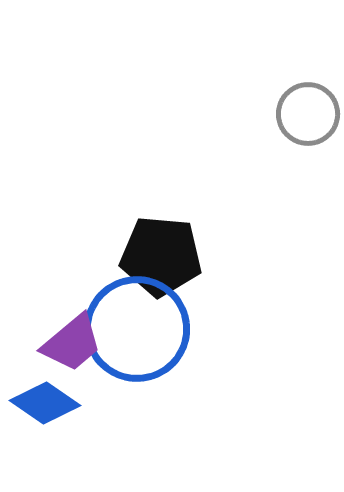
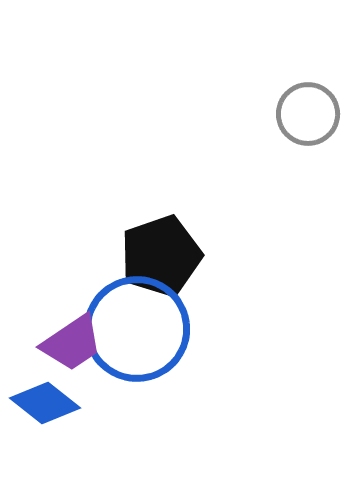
black pentagon: rotated 24 degrees counterclockwise
purple trapezoid: rotated 6 degrees clockwise
blue diamond: rotated 4 degrees clockwise
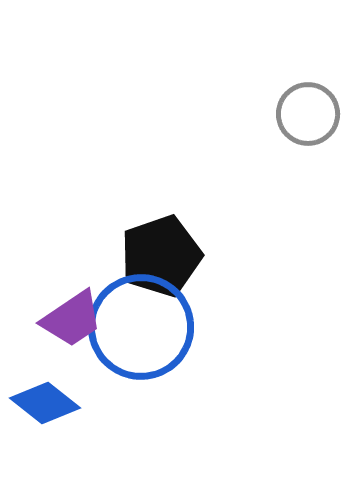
blue circle: moved 4 px right, 2 px up
purple trapezoid: moved 24 px up
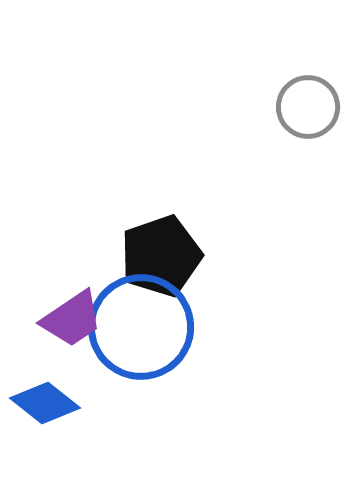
gray circle: moved 7 px up
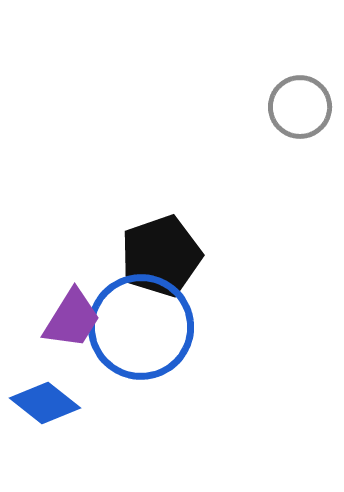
gray circle: moved 8 px left
purple trapezoid: rotated 24 degrees counterclockwise
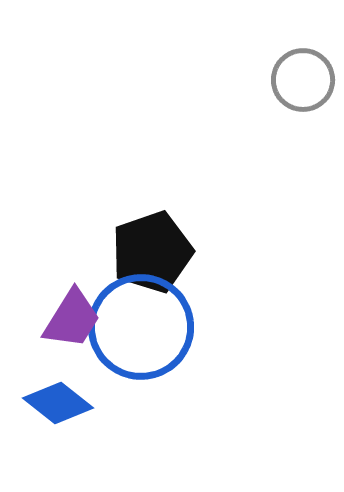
gray circle: moved 3 px right, 27 px up
black pentagon: moved 9 px left, 4 px up
blue diamond: moved 13 px right
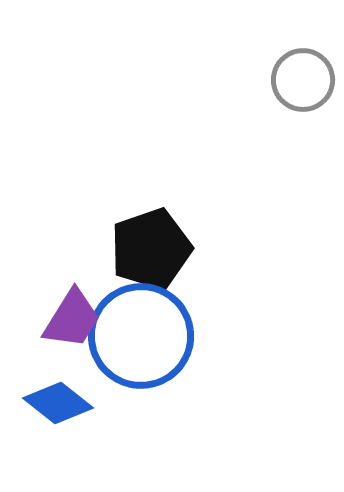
black pentagon: moved 1 px left, 3 px up
blue circle: moved 9 px down
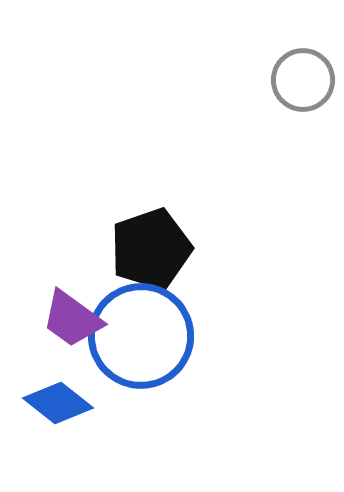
purple trapezoid: rotated 94 degrees clockwise
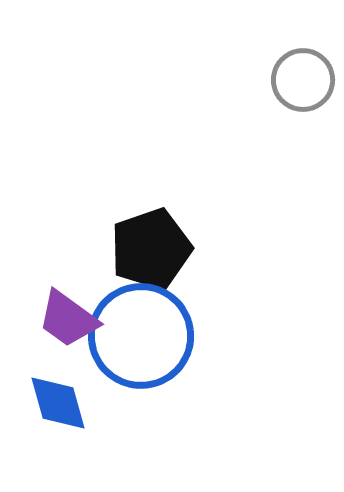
purple trapezoid: moved 4 px left
blue diamond: rotated 36 degrees clockwise
